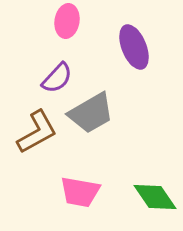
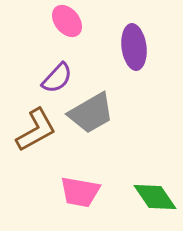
pink ellipse: rotated 48 degrees counterclockwise
purple ellipse: rotated 15 degrees clockwise
brown L-shape: moved 1 px left, 2 px up
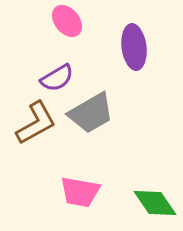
purple semicircle: rotated 16 degrees clockwise
brown L-shape: moved 7 px up
green diamond: moved 6 px down
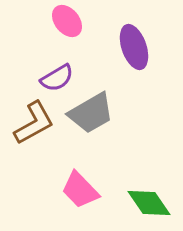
purple ellipse: rotated 12 degrees counterclockwise
brown L-shape: moved 2 px left
pink trapezoid: moved 2 px up; rotated 36 degrees clockwise
green diamond: moved 6 px left
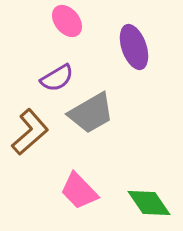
brown L-shape: moved 4 px left, 9 px down; rotated 12 degrees counterclockwise
pink trapezoid: moved 1 px left, 1 px down
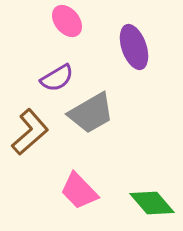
green diamond: moved 3 px right; rotated 6 degrees counterclockwise
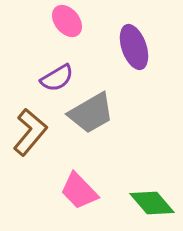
brown L-shape: rotated 9 degrees counterclockwise
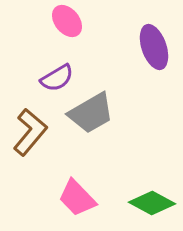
purple ellipse: moved 20 px right
pink trapezoid: moved 2 px left, 7 px down
green diamond: rotated 21 degrees counterclockwise
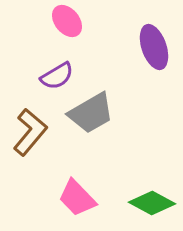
purple semicircle: moved 2 px up
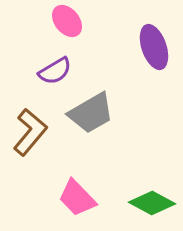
purple semicircle: moved 2 px left, 5 px up
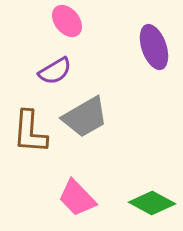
gray trapezoid: moved 6 px left, 4 px down
brown L-shape: rotated 144 degrees clockwise
